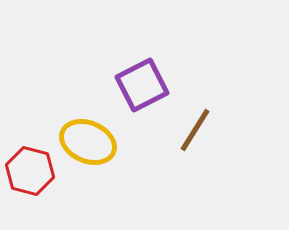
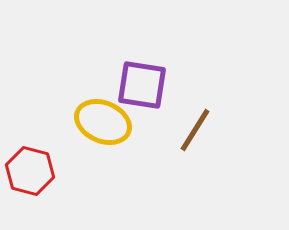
purple square: rotated 36 degrees clockwise
yellow ellipse: moved 15 px right, 20 px up
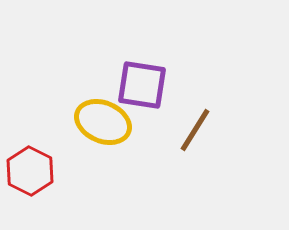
red hexagon: rotated 12 degrees clockwise
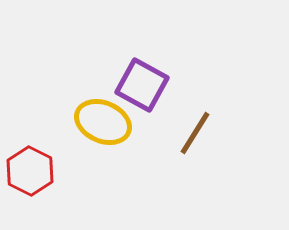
purple square: rotated 20 degrees clockwise
brown line: moved 3 px down
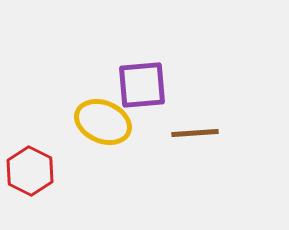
purple square: rotated 34 degrees counterclockwise
brown line: rotated 54 degrees clockwise
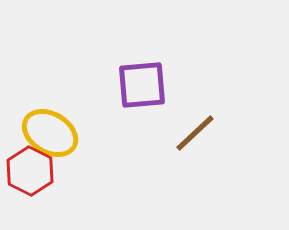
yellow ellipse: moved 53 px left, 11 px down; rotated 8 degrees clockwise
brown line: rotated 39 degrees counterclockwise
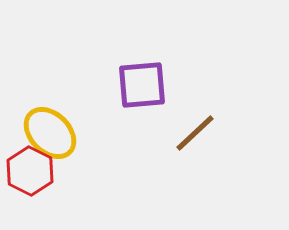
yellow ellipse: rotated 14 degrees clockwise
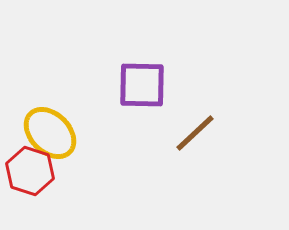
purple square: rotated 6 degrees clockwise
red hexagon: rotated 9 degrees counterclockwise
